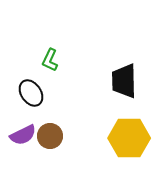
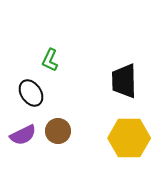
brown circle: moved 8 px right, 5 px up
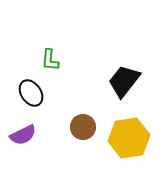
green L-shape: rotated 20 degrees counterclockwise
black trapezoid: rotated 39 degrees clockwise
brown circle: moved 25 px right, 4 px up
yellow hexagon: rotated 9 degrees counterclockwise
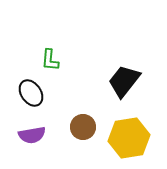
purple semicircle: moved 9 px right; rotated 16 degrees clockwise
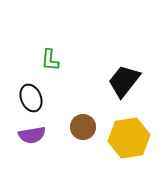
black ellipse: moved 5 px down; rotated 12 degrees clockwise
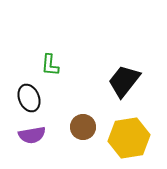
green L-shape: moved 5 px down
black ellipse: moved 2 px left
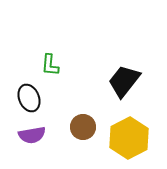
yellow hexagon: rotated 18 degrees counterclockwise
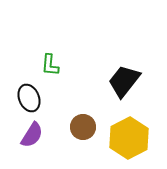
purple semicircle: rotated 48 degrees counterclockwise
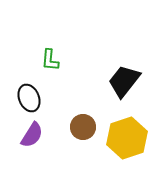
green L-shape: moved 5 px up
yellow hexagon: moved 2 px left; rotated 9 degrees clockwise
